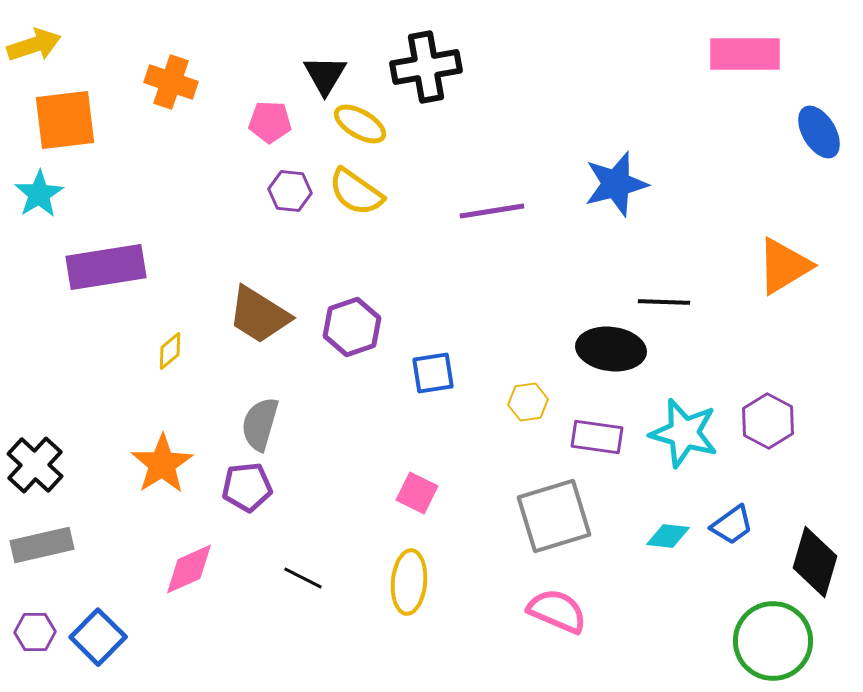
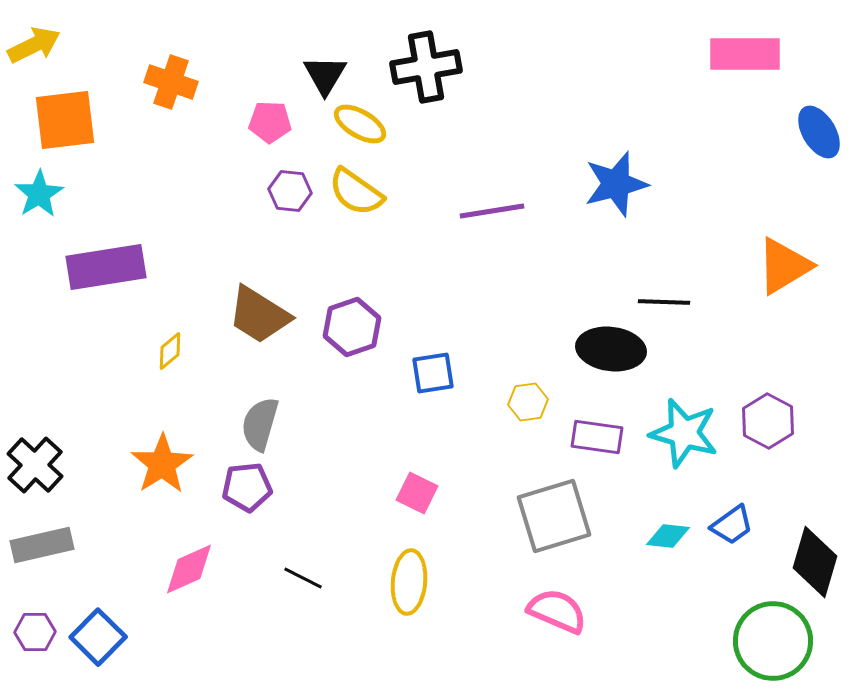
yellow arrow at (34, 45): rotated 8 degrees counterclockwise
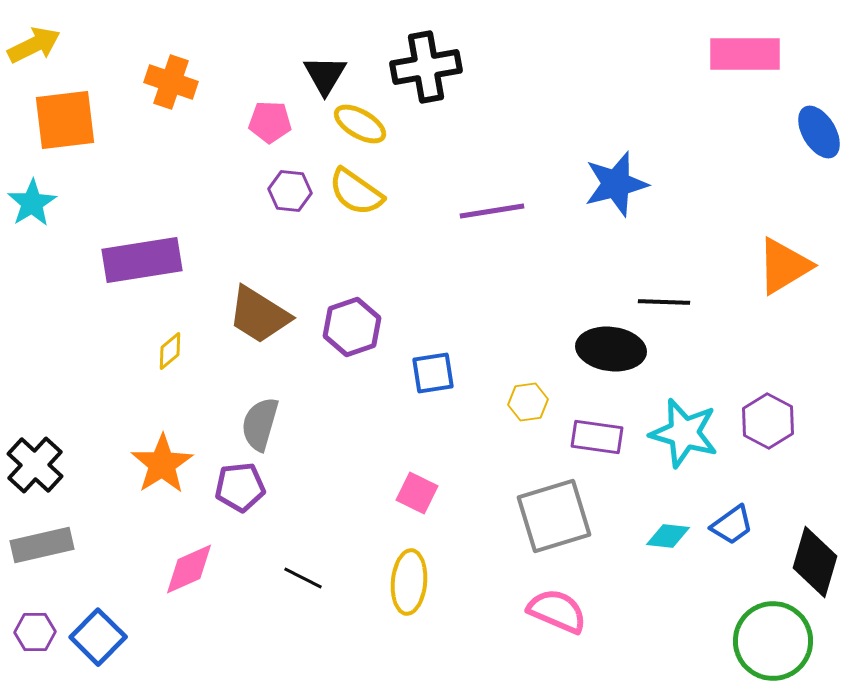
cyan star at (39, 194): moved 7 px left, 9 px down
purple rectangle at (106, 267): moved 36 px right, 7 px up
purple pentagon at (247, 487): moved 7 px left
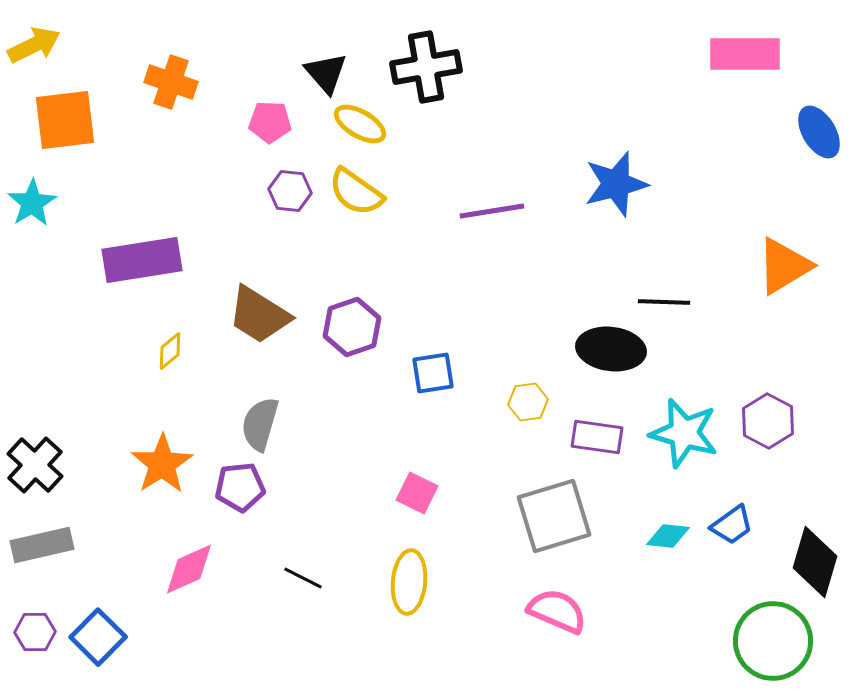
black triangle at (325, 75): moved 1 px right, 2 px up; rotated 12 degrees counterclockwise
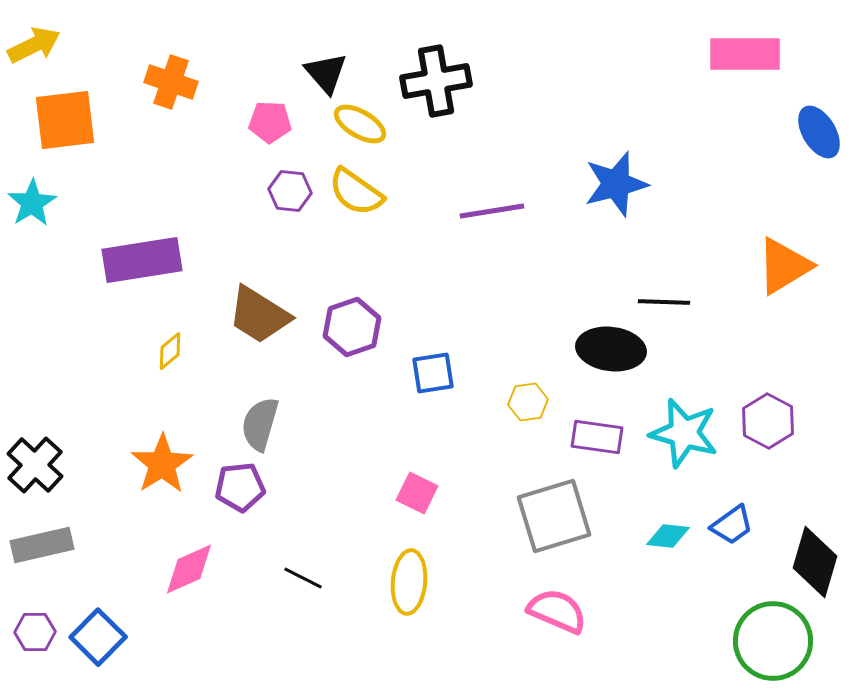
black cross at (426, 67): moved 10 px right, 14 px down
